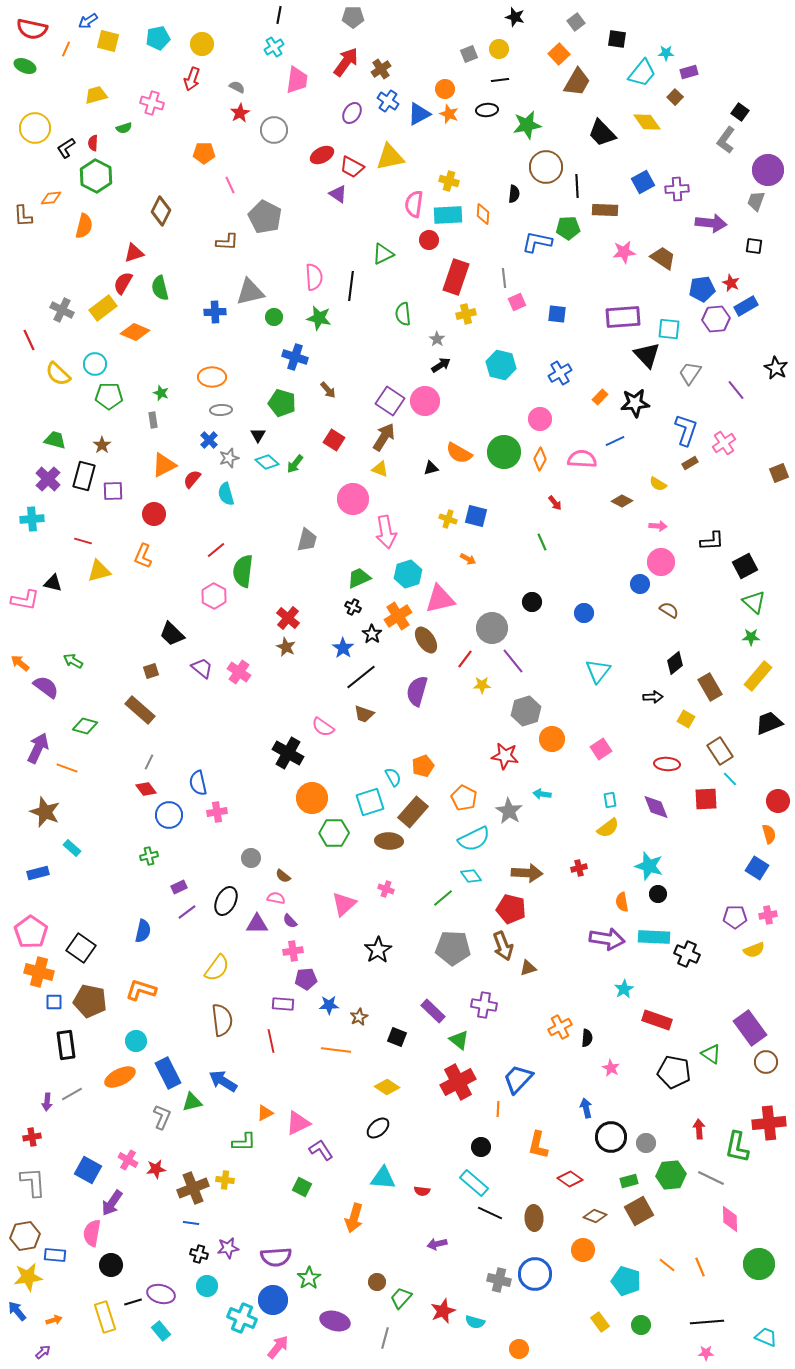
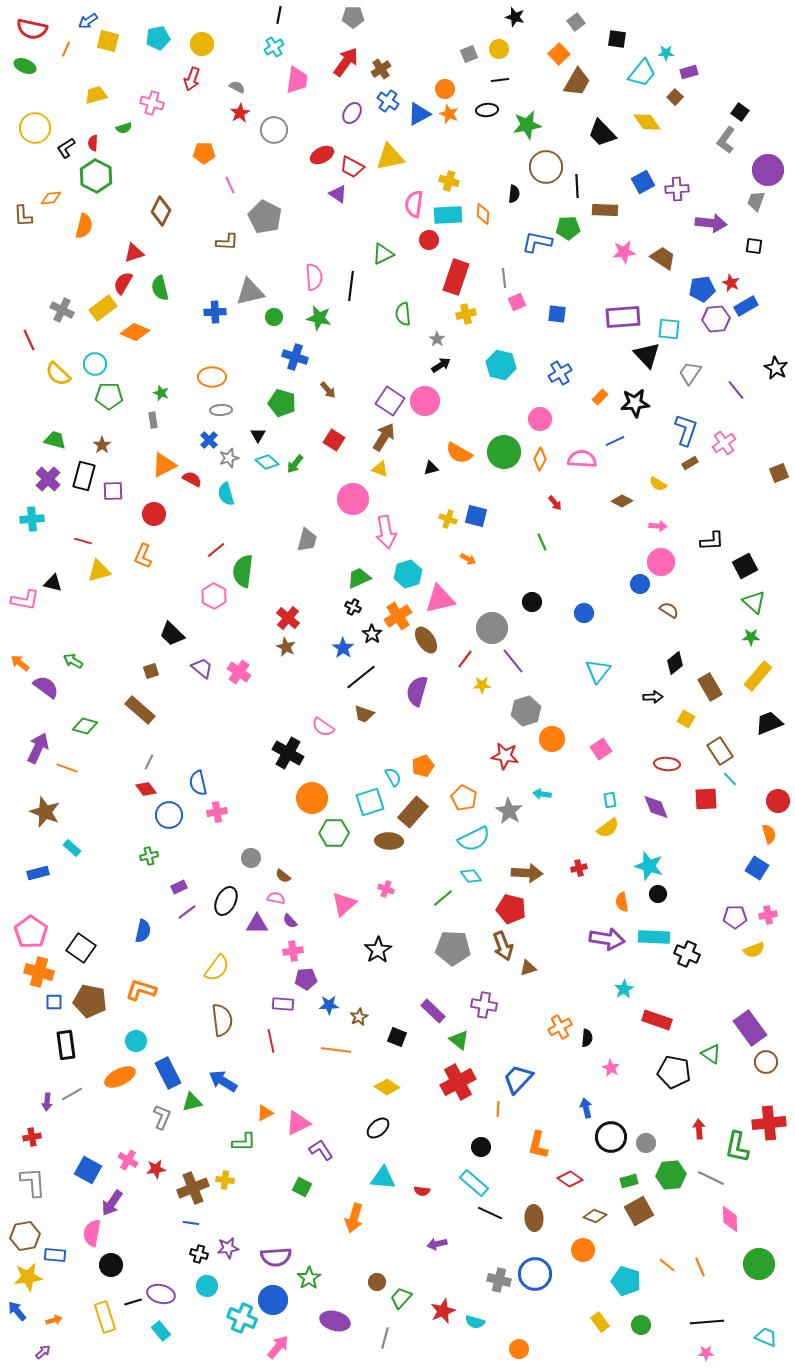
red semicircle at (192, 479): rotated 78 degrees clockwise
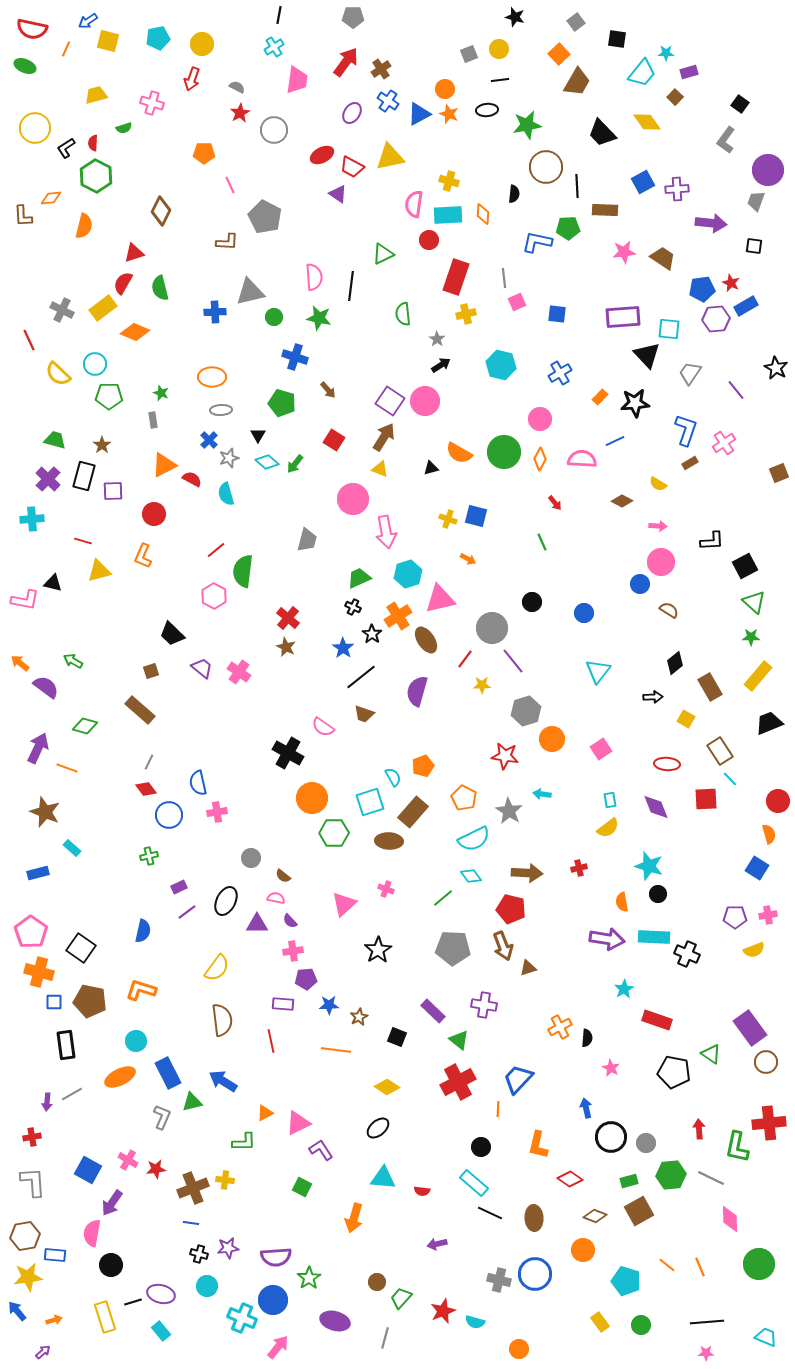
black square at (740, 112): moved 8 px up
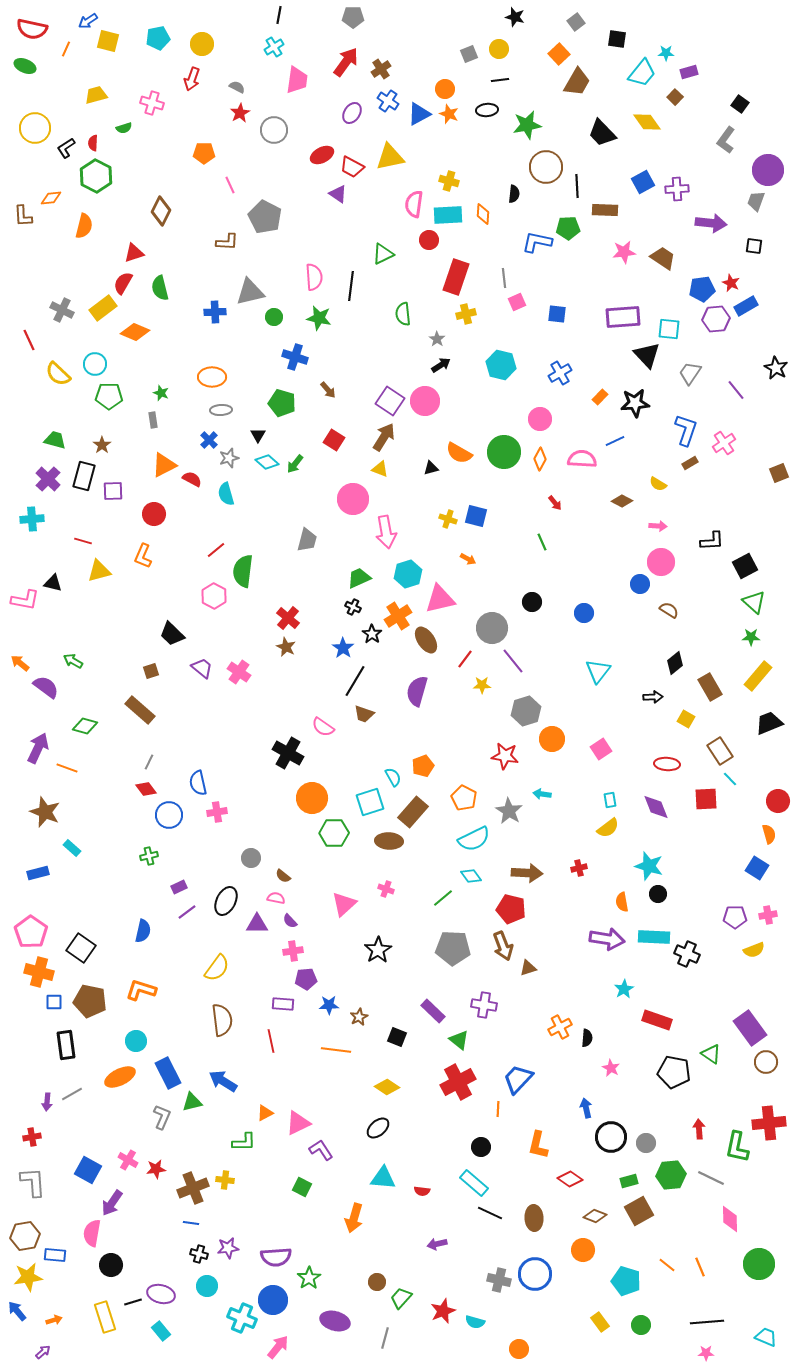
black line at (361, 677): moved 6 px left, 4 px down; rotated 20 degrees counterclockwise
